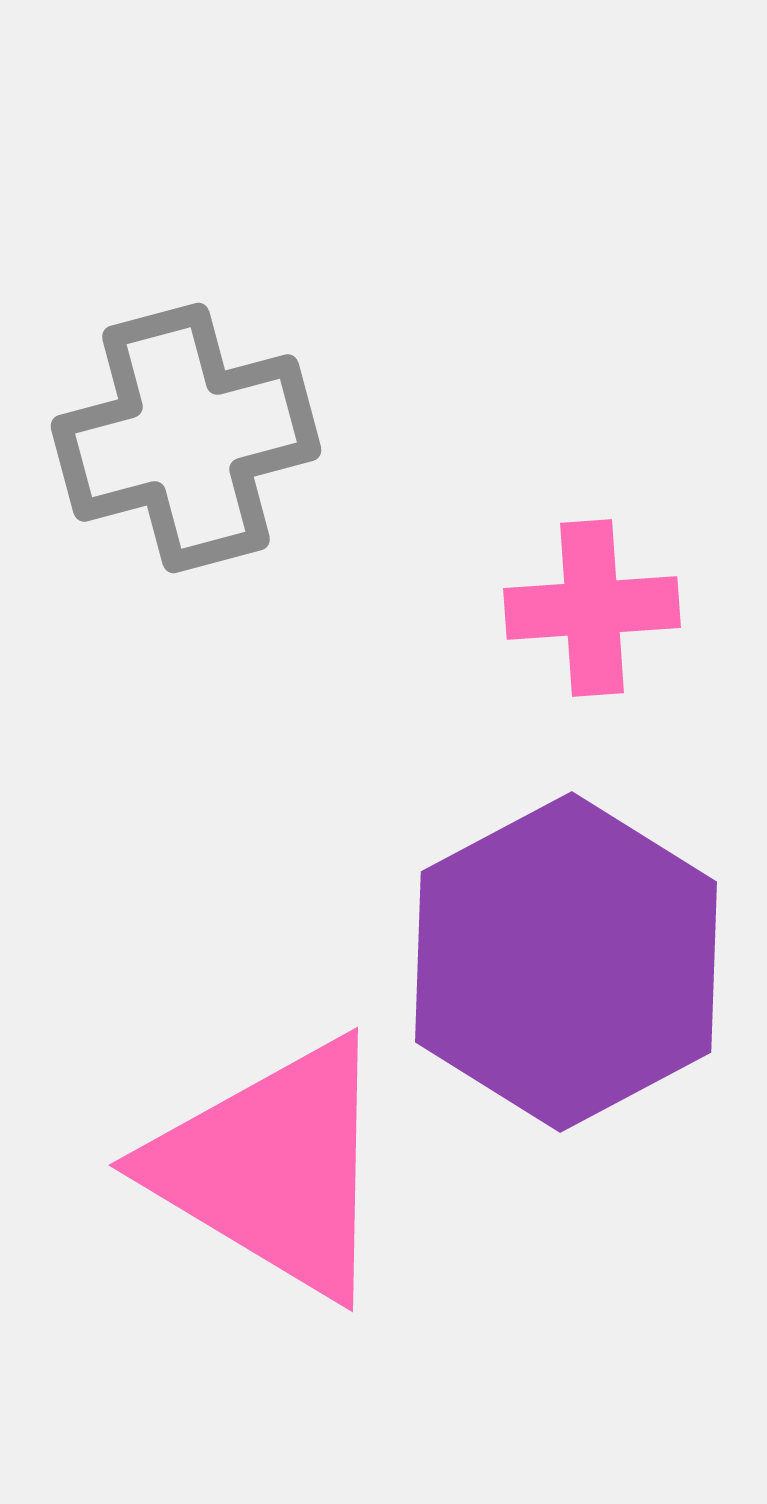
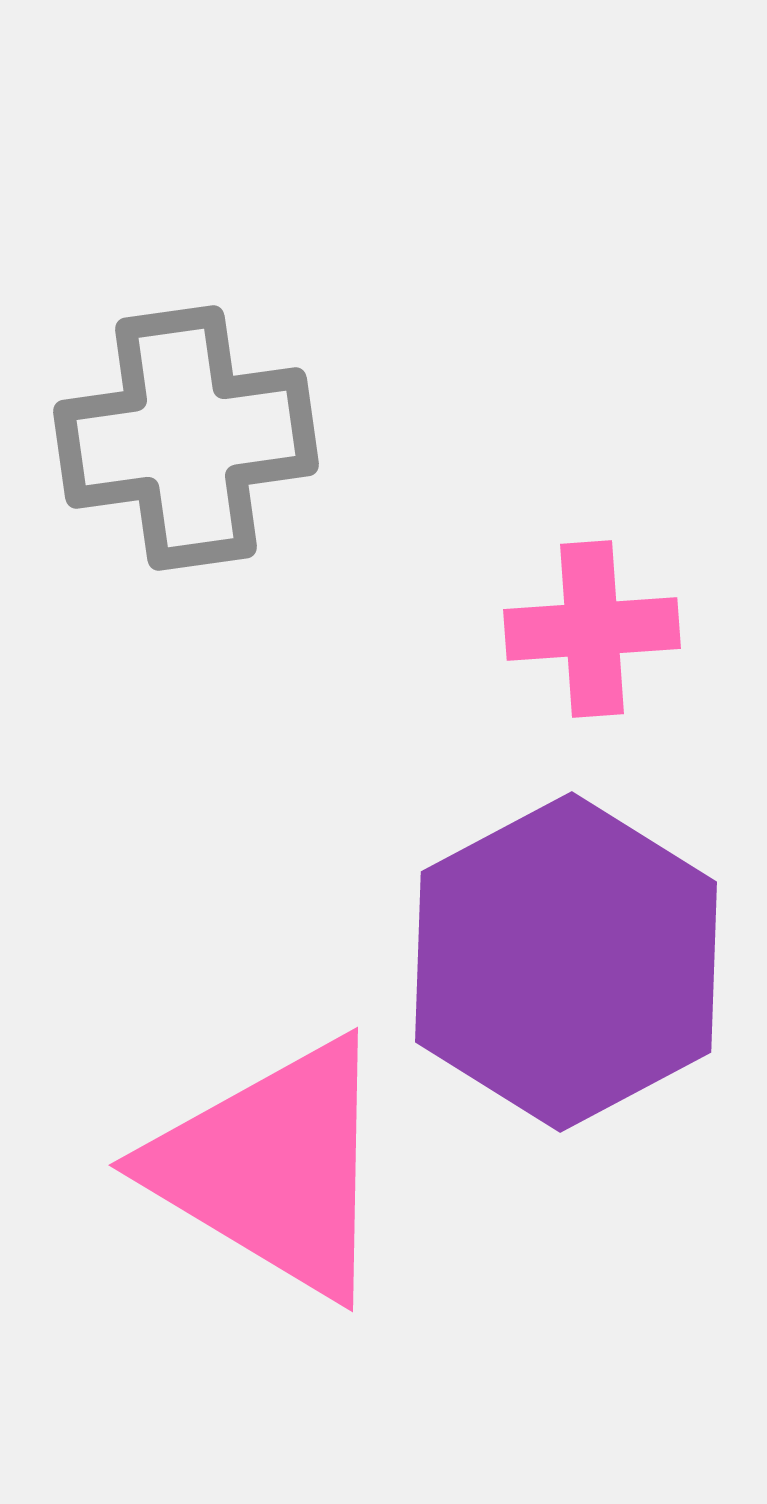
gray cross: rotated 7 degrees clockwise
pink cross: moved 21 px down
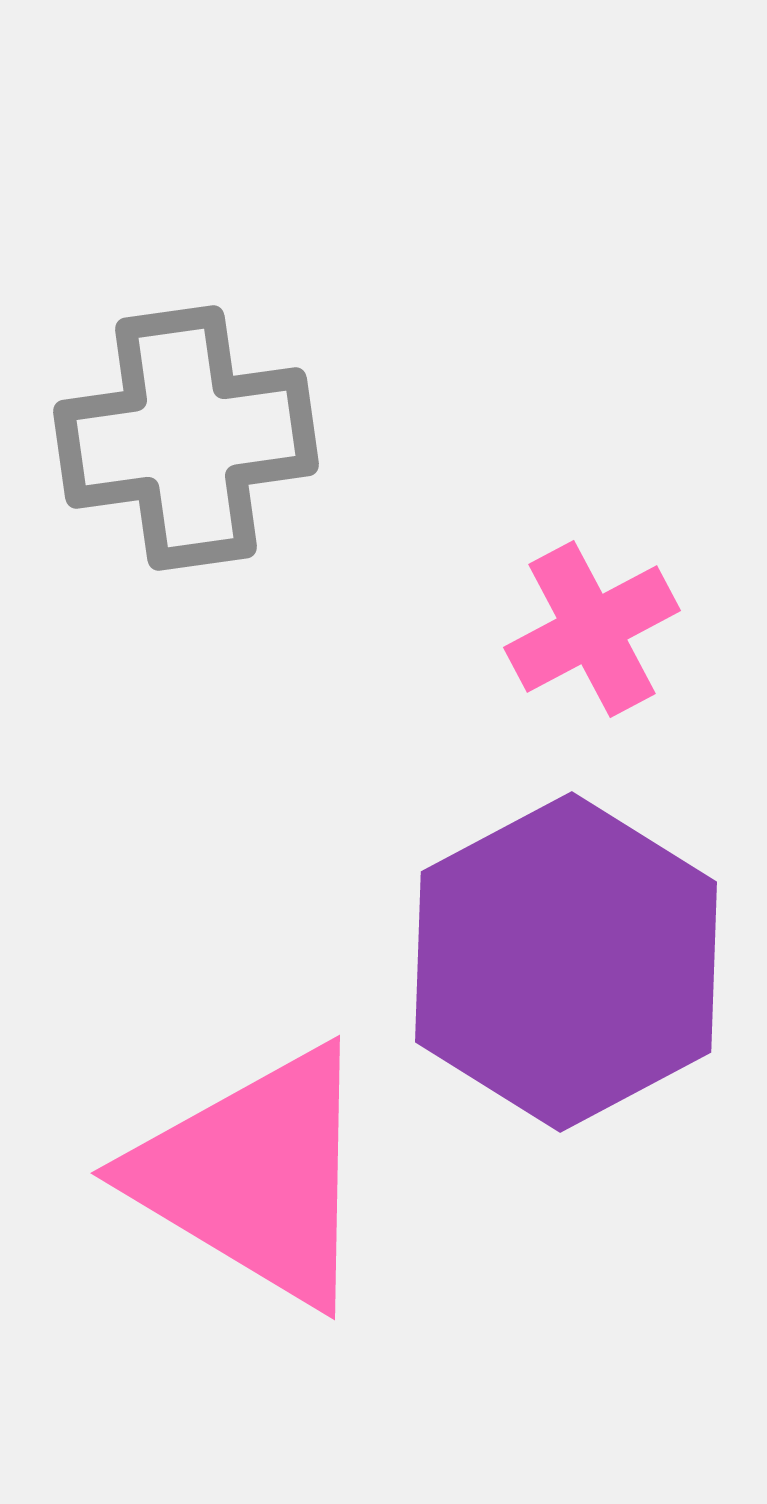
pink cross: rotated 24 degrees counterclockwise
pink triangle: moved 18 px left, 8 px down
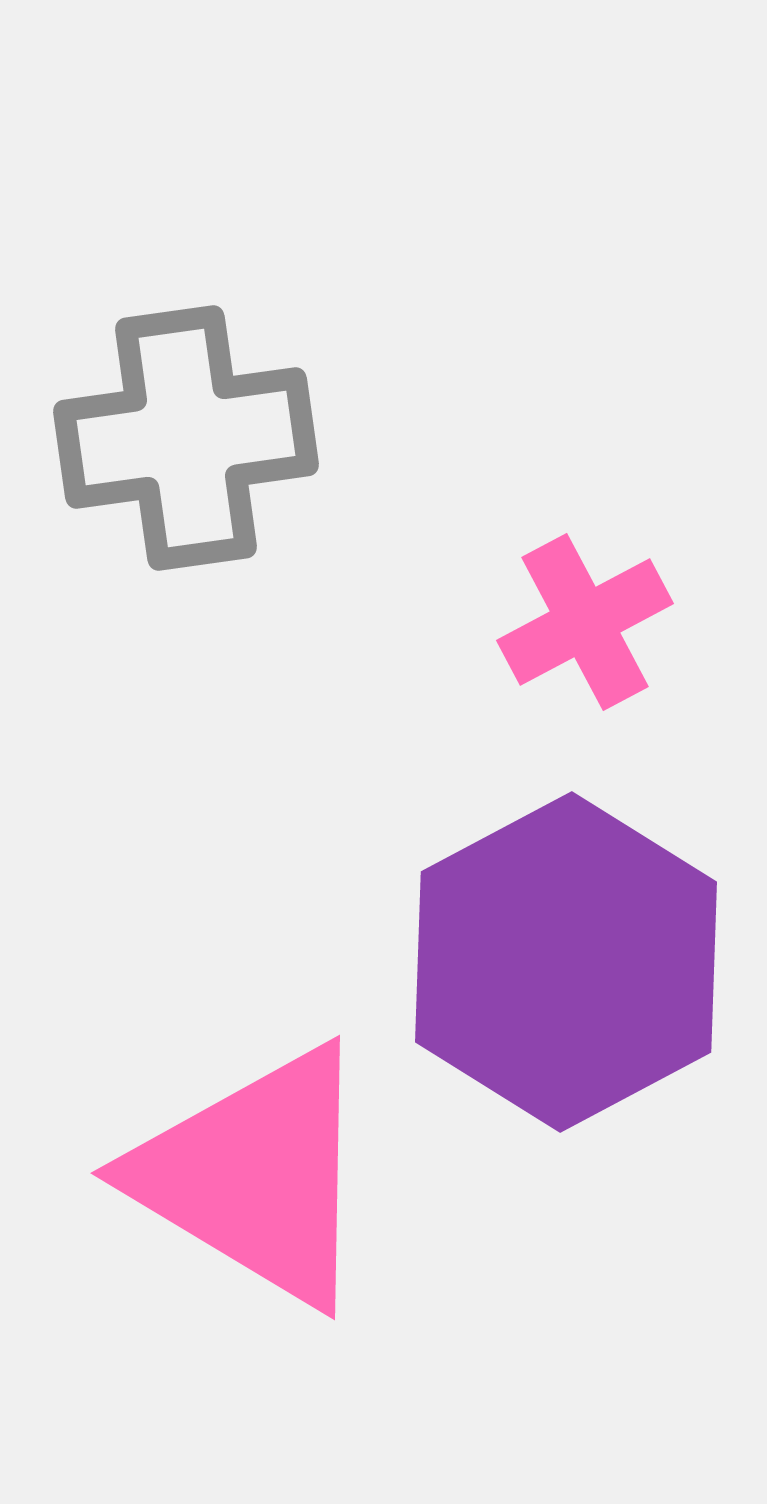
pink cross: moved 7 px left, 7 px up
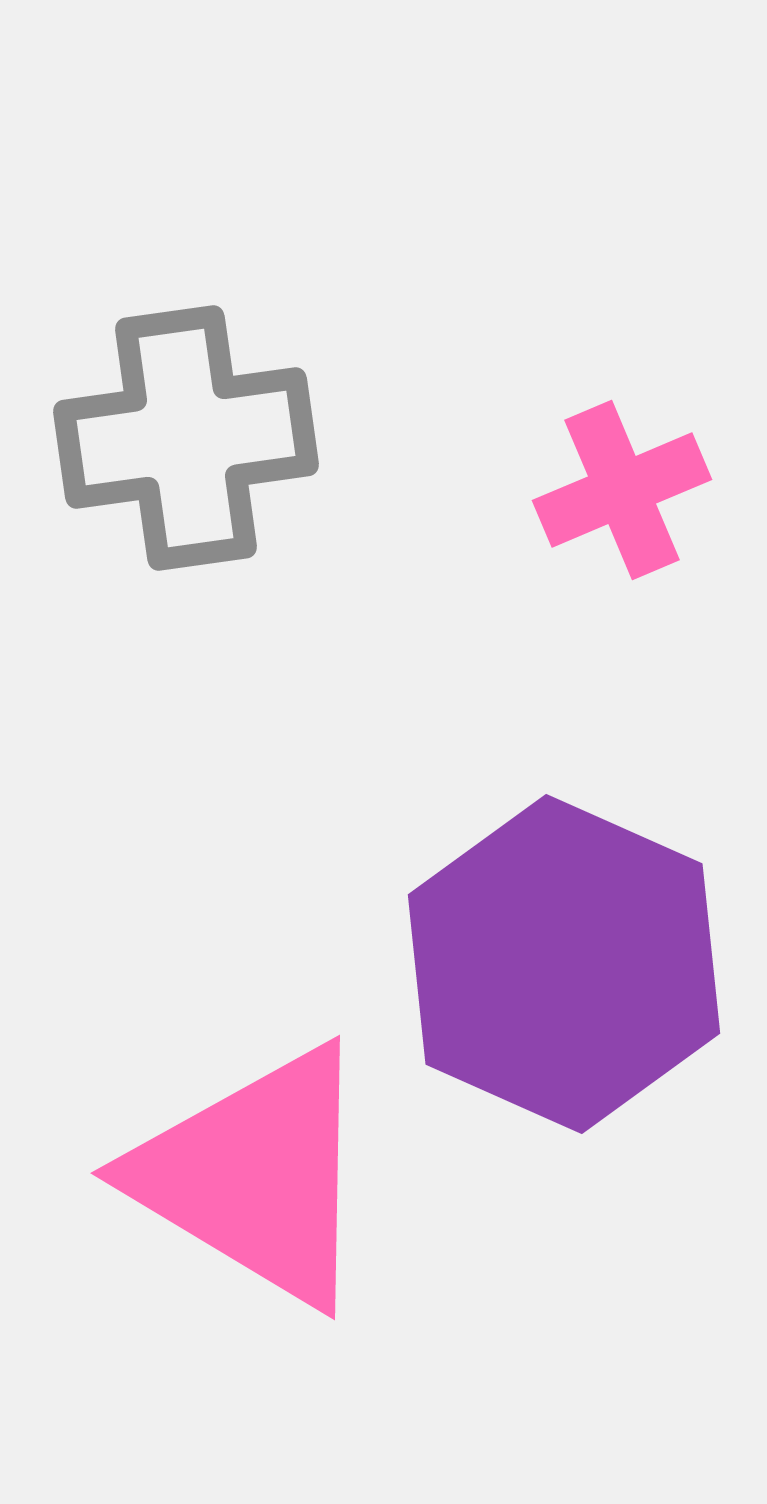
pink cross: moved 37 px right, 132 px up; rotated 5 degrees clockwise
purple hexagon: moved 2 px left, 2 px down; rotated 8 degrees counterclockwise
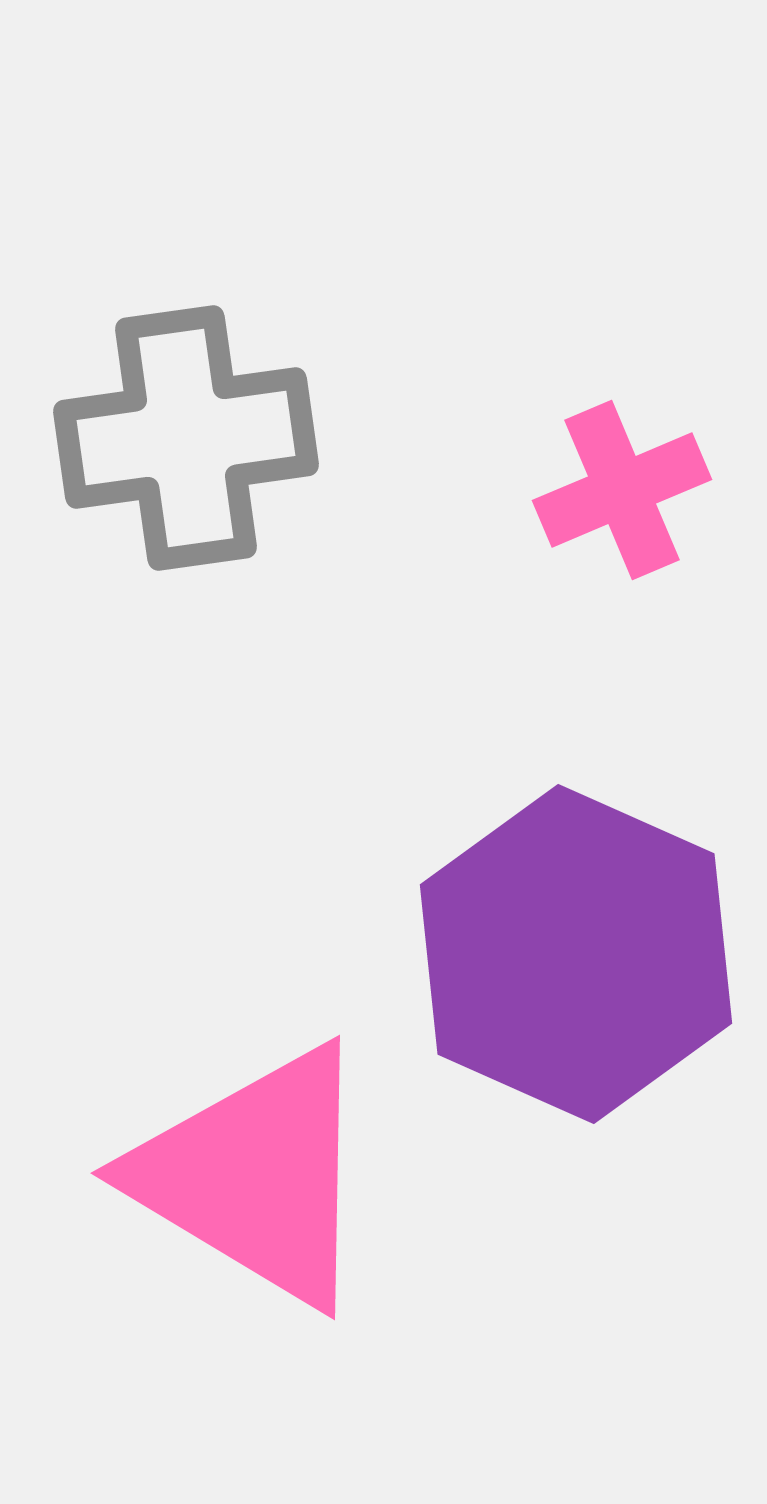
purple hexagon: moved 12 px right, 10 px up
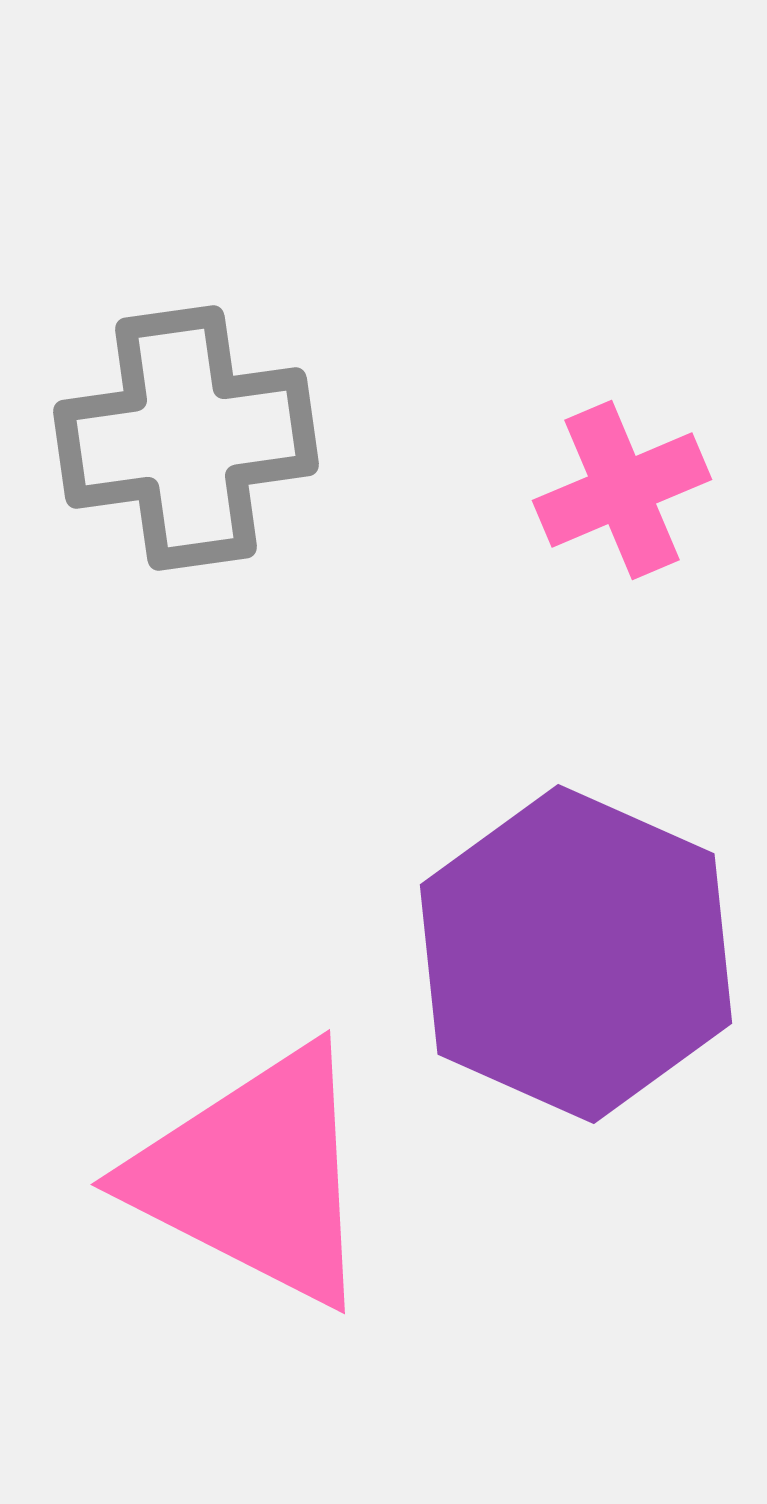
pink triangle: rotated 4 degrees counterclockwise
